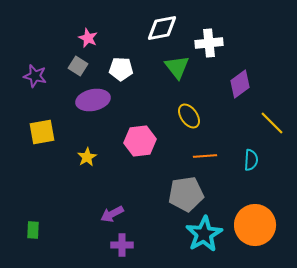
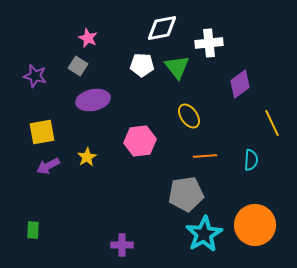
white pentagon: moved 21 px right, 4 px up
yellow line: rotated 20 degrees clockwise
purple arrow: moved 64 px left, 48 px up
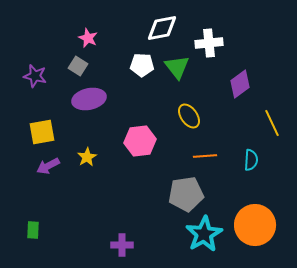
purple ellipse: moved 4 px left, 1 px up
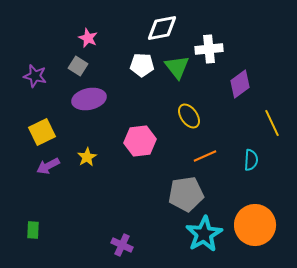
white cross: moved 6 px down
yellow square: rotated 16 degrees counterclockwise
orange line: rotated 20 degrees counterclockwise
purple cross: rotated 25 degrees clockwise
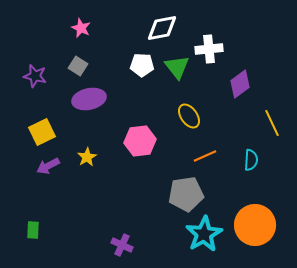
pink star: moved 7 px left, 10 px up
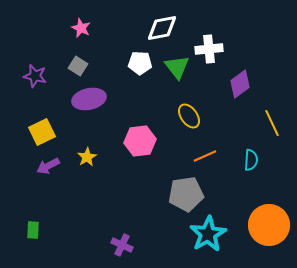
white pentagon: moved 2 px left, 2 px up
orange circle: moved 14 px right
cyan star: moved 4 px right
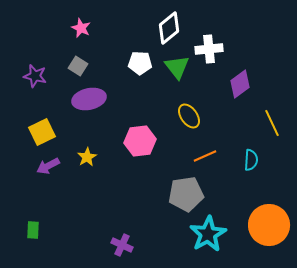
white diamond: moved 7 px right; rotated 28 degrees counterclockwise
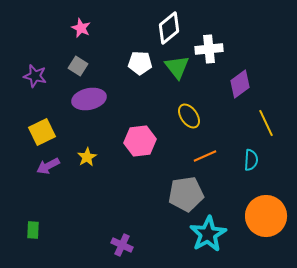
yellow line: moved 6 px left
orange circle: moved 3 px left, 9 px up
